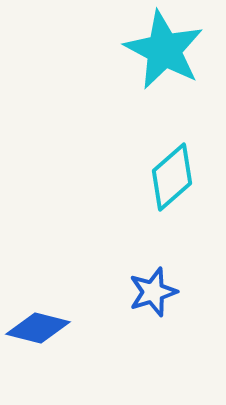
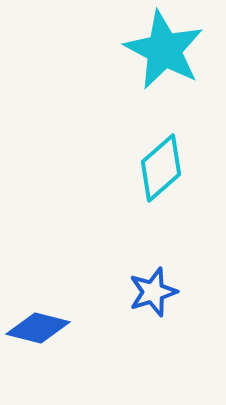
cyan diamond: moved 11 px left, 9 px up
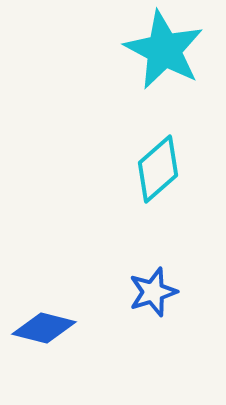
cyan diamond: moved 3 px left, 1 px down
blue diamond: moved 6 px right
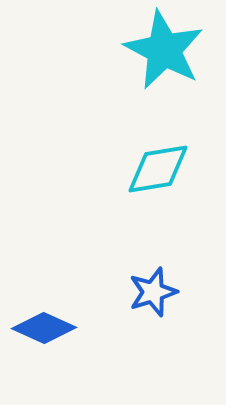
cyan diamond: rotated 32 degrees clockwise
blue diamond: rotated 10 degrees clockwise
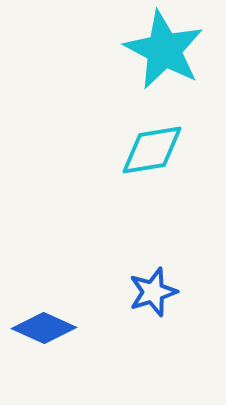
cyan diamond: moved 6 px left, 19 px up
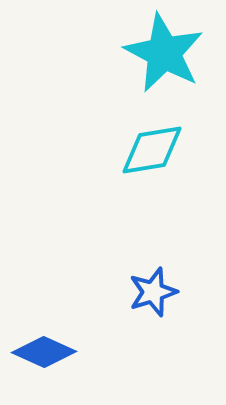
cyan star: moved 3 px down
blue diamond: moved 24 px down
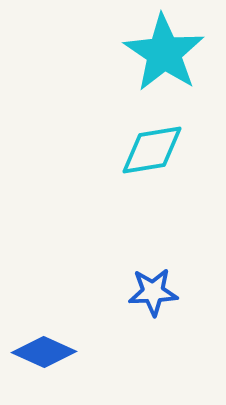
cyan star: rotated 6 degrees clockwise
blue star: rotated 15 degrees clockwise
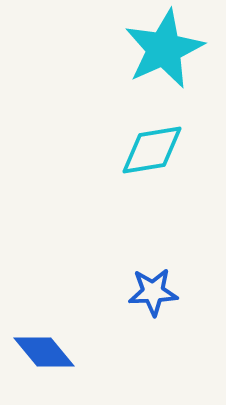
cyan star: moved 4 px up; rotated 14 degrees clockwise
blue diamond: rotated 26 degrees clockwise
